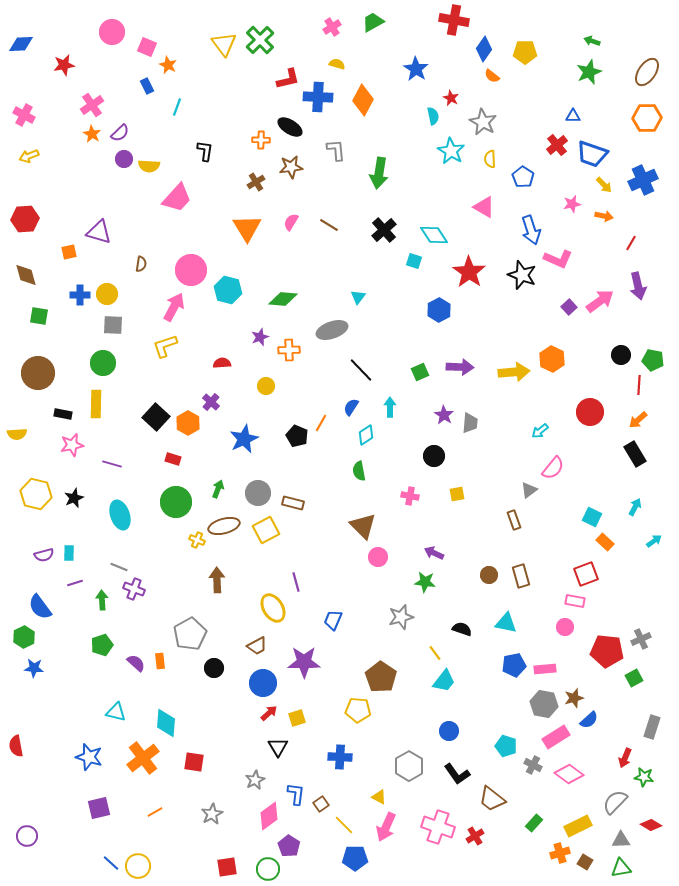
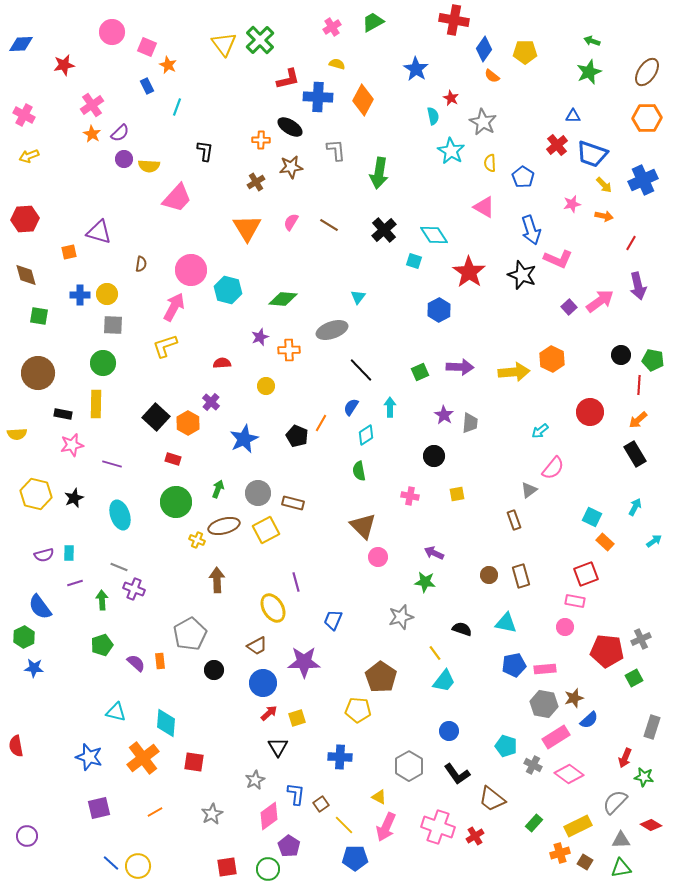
yellow semicircle at (490, 159): moved 4 px down
black circle at (214, 668): moved 2 px down
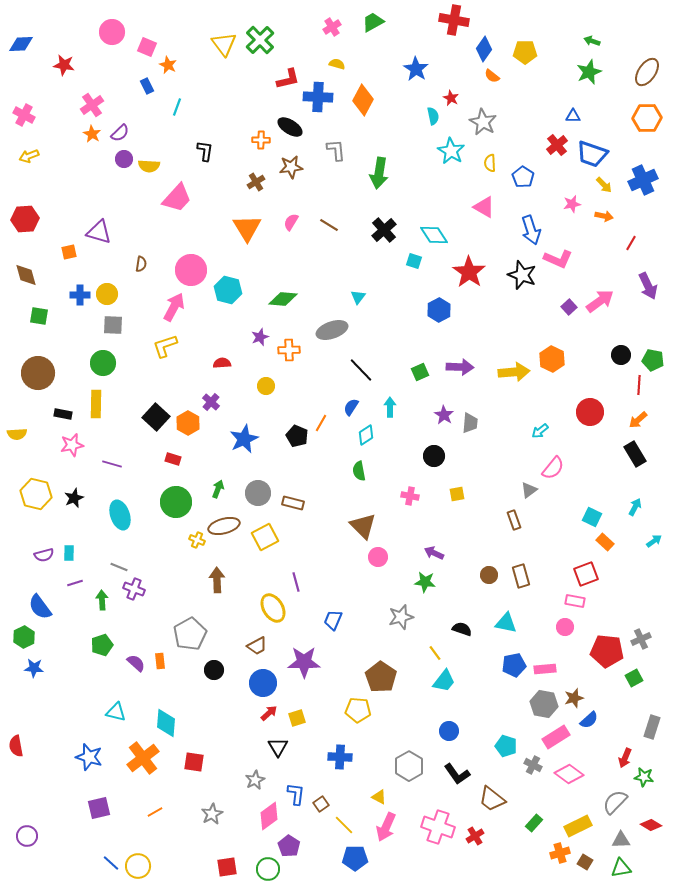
red star at (64, 65): rotated 20 degrees clockwise
purple arrow at (638, 286): moved 10 px right; rotated 12 degrees counterclockwise
yellow square at (266, 530): moved 1 px left, 7 px down
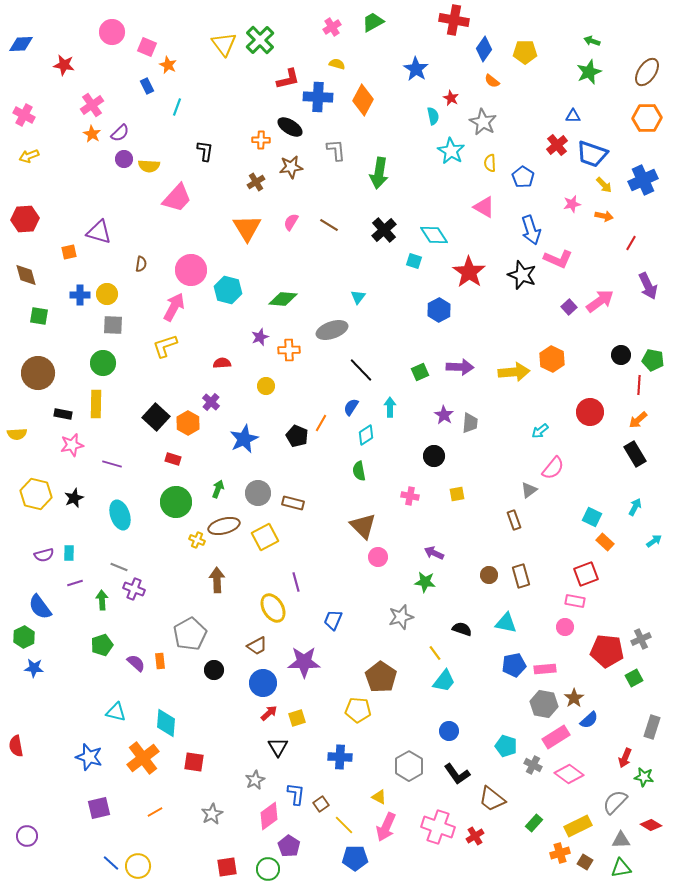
orange semicircle at (492, 76): moved 5 px down
brown star at (574, 698): rotated 18 degrees counterclockwise
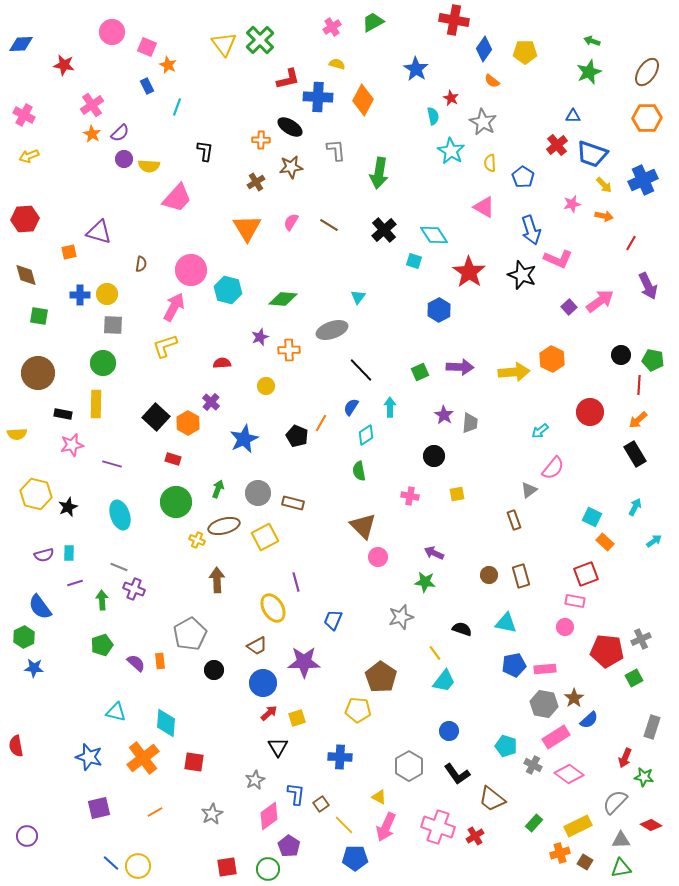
black star at (74, 498): moved 6 px left, 9 px down
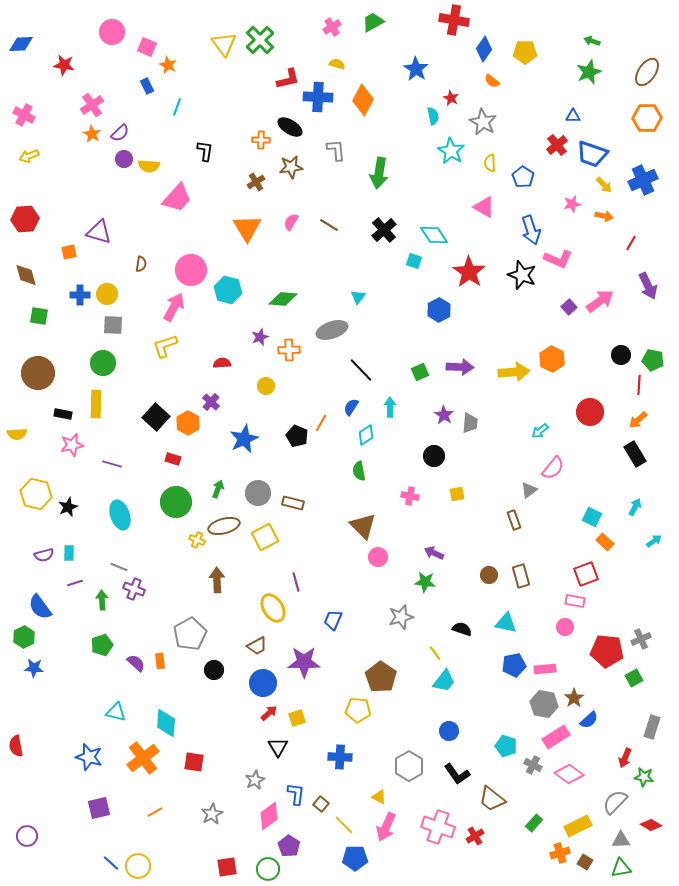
brown square at (321, 804): rotated 14 degrees counterclockwise
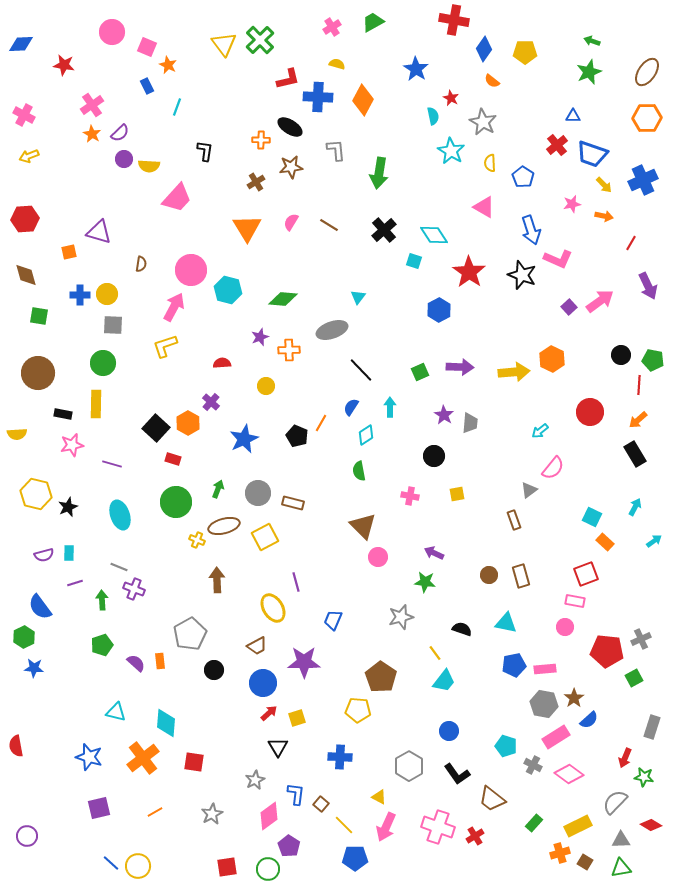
black square at (156, 417): moved 11 px down
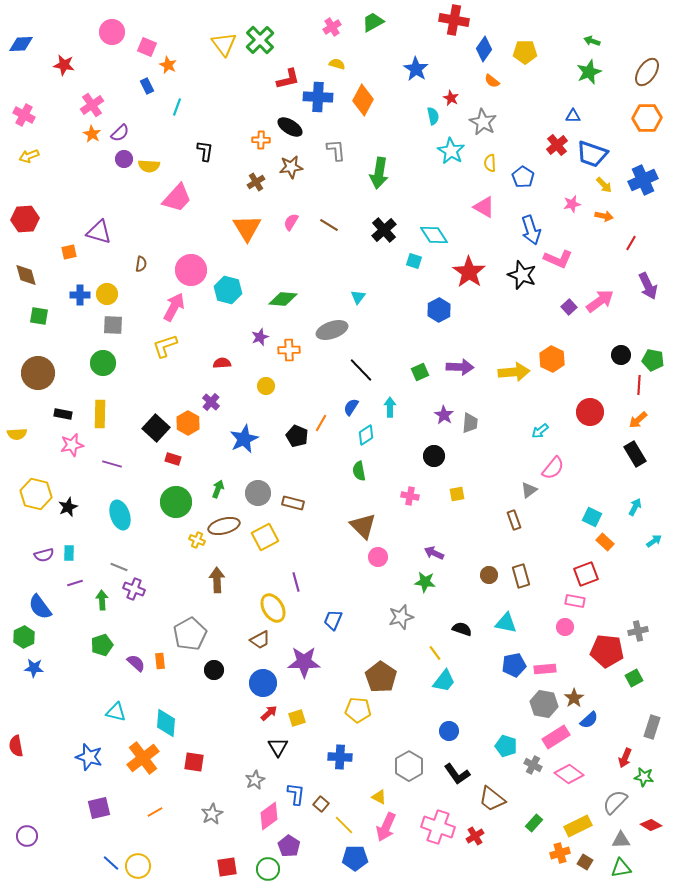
yellow rectangle at (96, 404): moved 4 px right, 10 px down
gray cross at (641, 639): moved 3 px left, 8 px up; rotated 12 degrees clockwise
brown trapezoid at (257, 646): moved 3 px right, 6 px up
